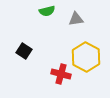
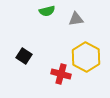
black square: moved 5 px down
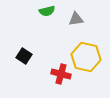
yellow hexagon: rotated 16 degrees counterclockwise
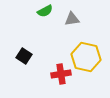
green semicircle: moved 2 px left; rotated 14 degrees counterclockwise
gray triangle: moved 4 px left
red cross: rotated 24 degrees counterclockwise
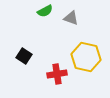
gray triangle: moved 1 px left, 1 px up; rotated 28 degrees clockwise
red cross: moved 4 px left
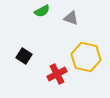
green semicircle: moved 3 px left
red cross: rotated 18 degrees counterclockwise
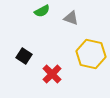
yellow hexagon: moved 5 px right, 3 px up
red cross: moved 5 px left; rotated 18 degrees counterclockwise
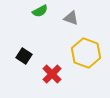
green semicircle: moved 2 px left
yellow hexagon: moved 5 px left, 1 px up; rotated 8 degrees clockwise
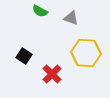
green semicircle: rotated 56 degrees clockwise
yellow hexagon: rotated 16 degrees counterclockwise
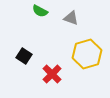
yellow hexagon: moved 1 px right, 1 px down; rotated 20 degrees counterclockwise
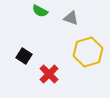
yellow hexagon: moved 1 px right, 2 px up
red cross: moved 3 px left
